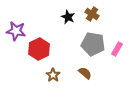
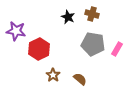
brown cross: rotated 16 degrees counterclockwise
brown semicircle: moved 5 px left, 6 px down
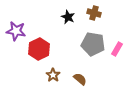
brown cross: moved 2 px right, 1 px up
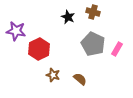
brown cross: moved 1 px left, 1 px up
gray pentagon: rotated 15 degrees clockwise
brown star: rotated 16 degrees counterclockwise
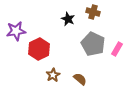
black star: moved 2 px down
purple star: rotated 18 degrees counterclockwise
brown star: rotated 24 degrees clockwise
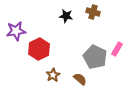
black star: moved 2 px left, 3 px up; rotated 16 degrees counterclockwise
gray pentagon: moved 2 px right, 13 px down
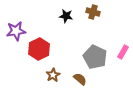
pink rectangle: moved 6 px right, 3 px down
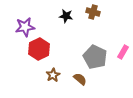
purple star: moved 9 px right, 4 px up
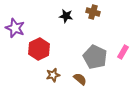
purple star: moved 10 px left, 1 px down; rotated 30 degrees clockwise
brown star: rotated 16 degrees clockwise
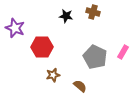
red hexagon: moved 3 px right, 2 px up; rotated 25 degrees clockwise
brown semicircle: moved 7 px down
